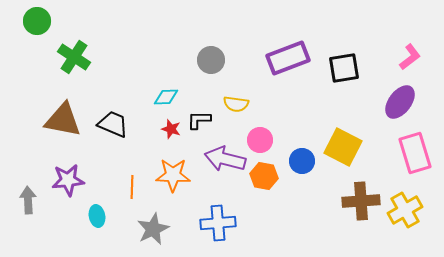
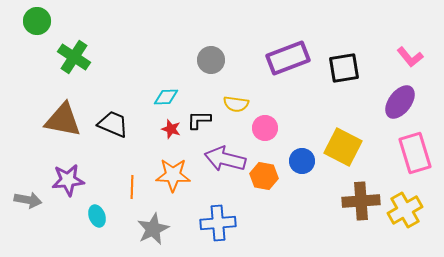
pink L-shape: rotated 88 degrees clockwise
pink circle: moved 5 px right, 12 px up
gray arrow: rotated 104 degrees clockwise
cyan ellipse: rotated 10 degrees counterclockwise
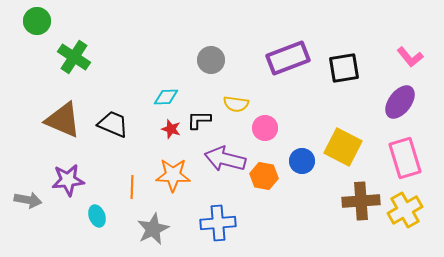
brown triangle: rotated 12 degrees clockwise
pink rectangle: moved 10 px left, 5 px down
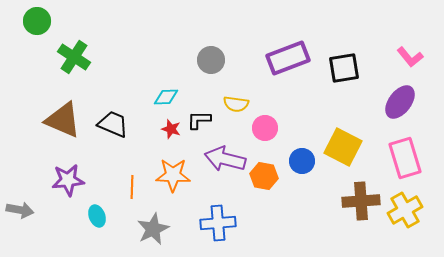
gray arrow: moved 8 px left, 10 px down
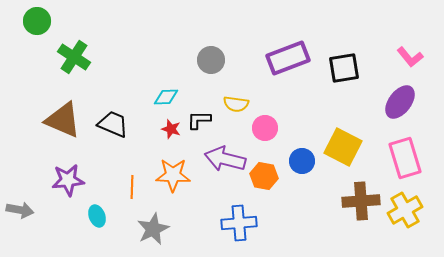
blue cross: moved 21 px right
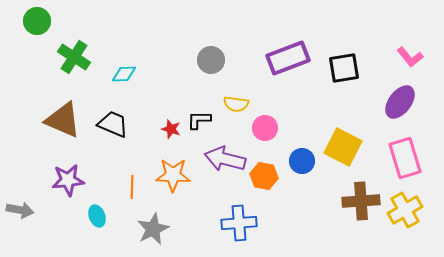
cyan diamond: moved 42 px left, 23 px up
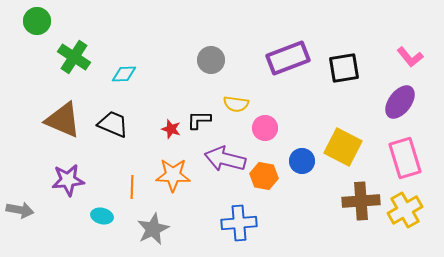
cyan ellipse: moved 5 px right; rotated 55 degrees counterclockwise
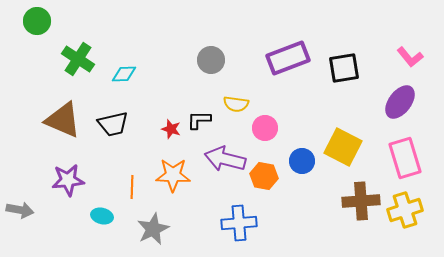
green cross: moved 4 px right, 2 px down
black trapezoid: rotated 144 degrees clockwise
yellow cross: rotated 12 degrees clockwise
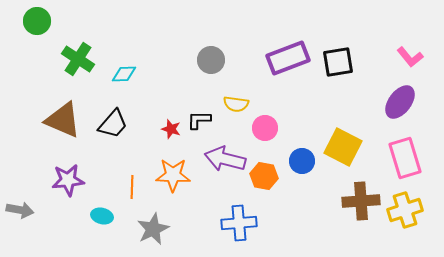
black square: moved 6 px left, 6 px up
black trapezoid: rotated 36 degrees counterclockwise
